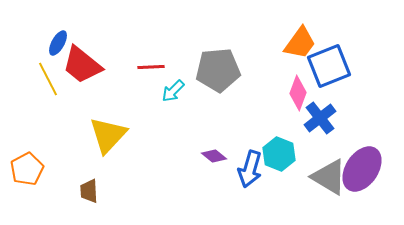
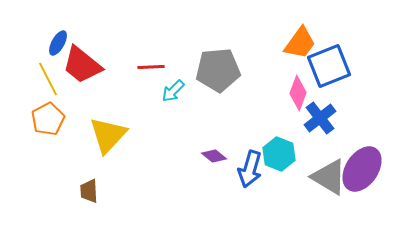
orange pentagon: moved 21 px right, 50 px up
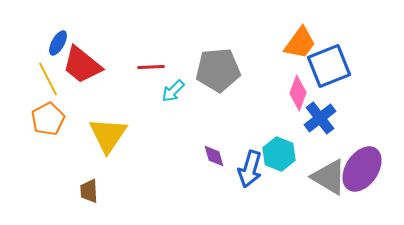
yellow triangle: rotated 9 degrees counterclockwise
purple diamond: rotated 35 degrees clockwise
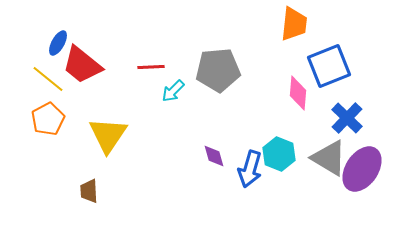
orange trapezoid: moved 6 px left, 19 px up; rotated 30 degrees counterclockwise
yellow line: rotated 24 degrees counterclockwise
pink diamond: rotated 16 degrees counterclockwise
blue cross: moved 27 px right; rotated 8 degrees counterclockwise
gray triangle: moved 19 px up
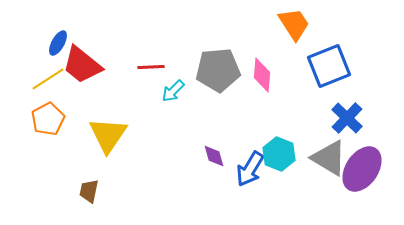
orange trapezoid: rotated 39 degrees counterclockwise
yellow line: rotated 72 degrees counterclockwise
pink diamond: moved 36 px left, 18 px up
blue arrow: rotated 15 degrees clockwise
brown trapezoid: rotated 15 degrees clockwise
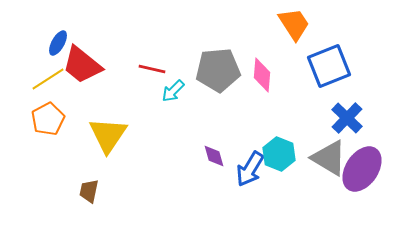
red line: moved 1 px right, 2 px down; rotated 16 degrees clockwise
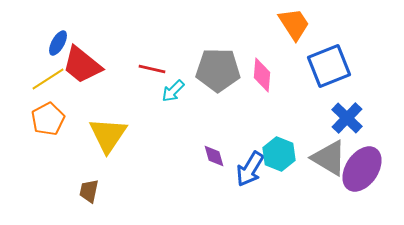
gray pentagon: rotated 6 degrees clockwise
